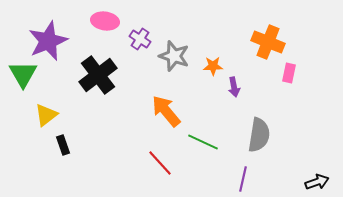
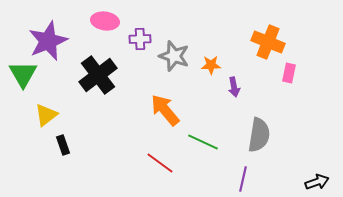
purple cross: rotated 35 degrees counterclockwise
orange star: moved 2 px left, 1 px up
orange arrow: moved 1 px left, 1 px up
red line: rotated 12 degrees counterclockwise
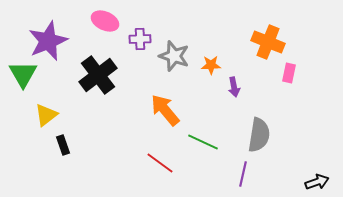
pink ellipse: rotated 16 degrees clockwise
purple line: moved 5 px up
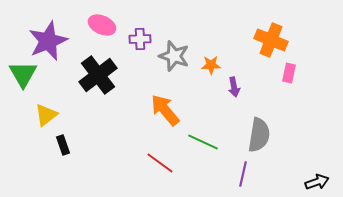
pink ellipse: moved 3 px left, 4 px down
orange cross: moved 3 px right, 2 px up
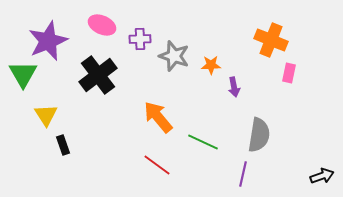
orange arrow: moved 7 px left, 7 px down
yellow triangle: rotated 25 degrees counterclockwise
red line: moved 3 px left, 2 px down
black arrow: moved 5 px right, 6 px up
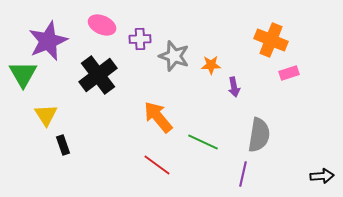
pink rectangle: rotated 60 degrees clockwise
black arrow: rotated 15 degrees clockwise
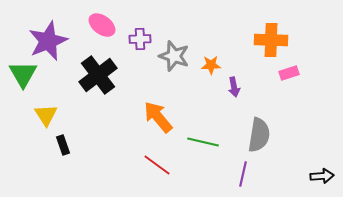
pink ellipse: rotated 12 degrees clockwise
orange cross: rotated 20 degrees counterclockwise
green line: rotated 12 degrees counterclockwise
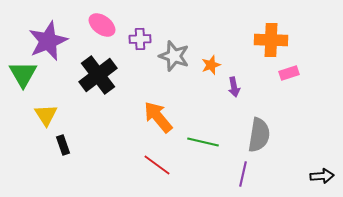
orange star: rotated 18 degrees counterclockwise
